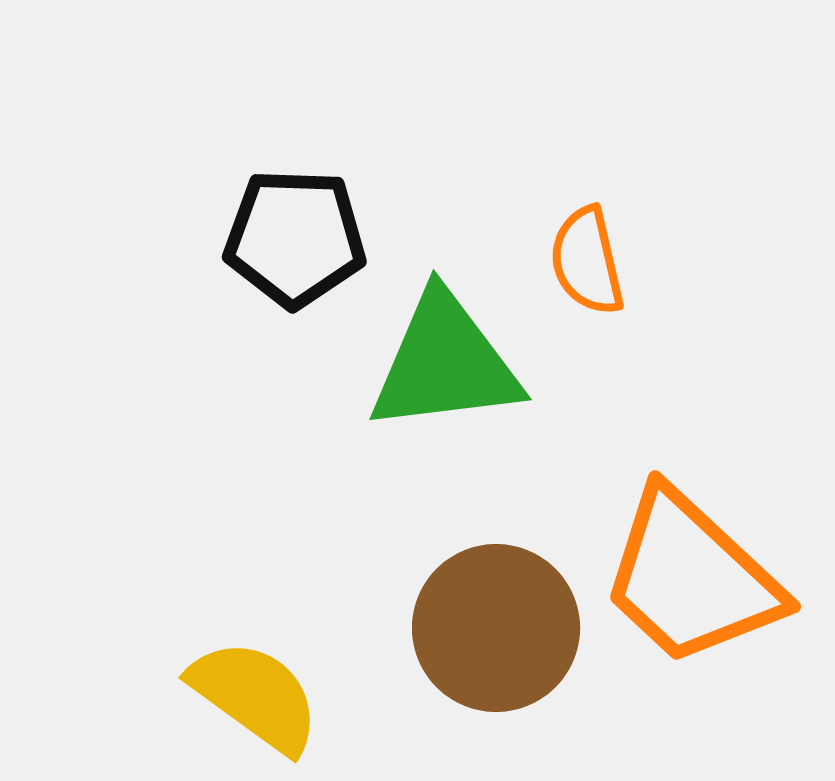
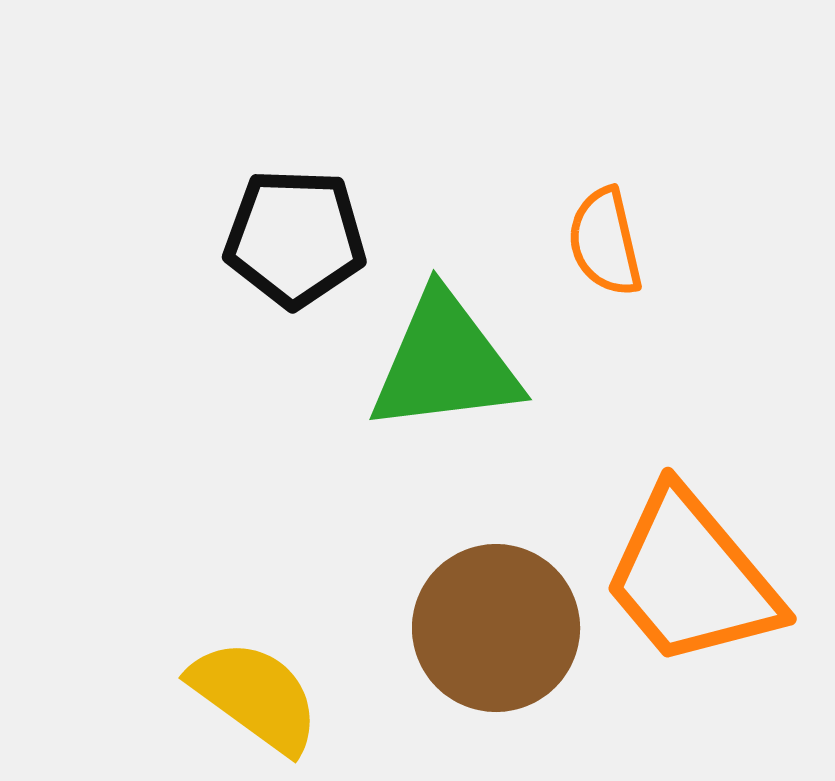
orange semicircle: moved 18 px right, 19 px up
orange trapezoid: rotated 7 degrees clockwise
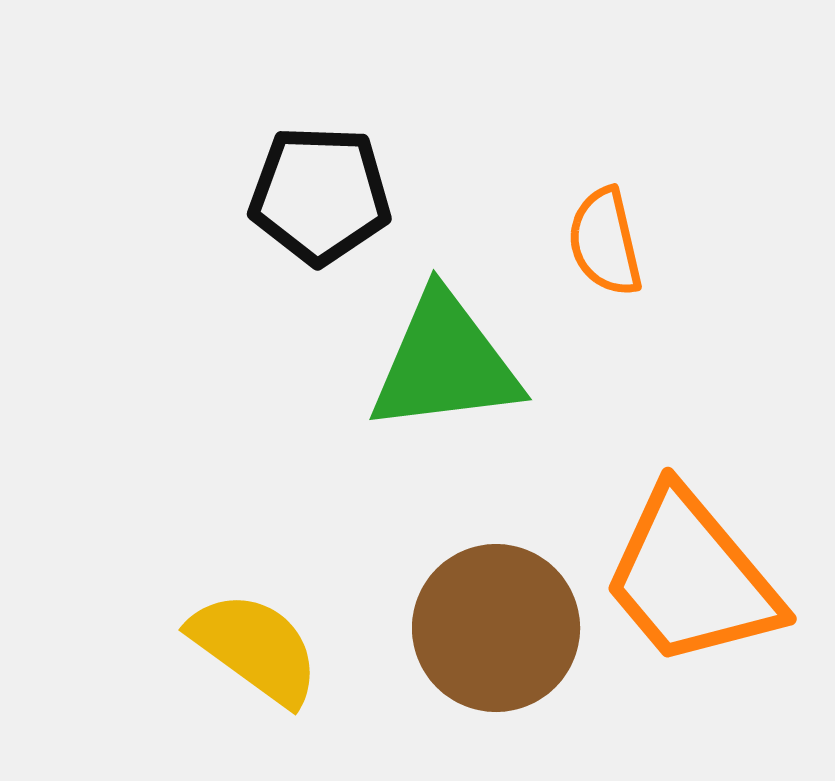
black pentagon: moved 25 px right, 43 px up
yellow semicircle: moved 48 px up
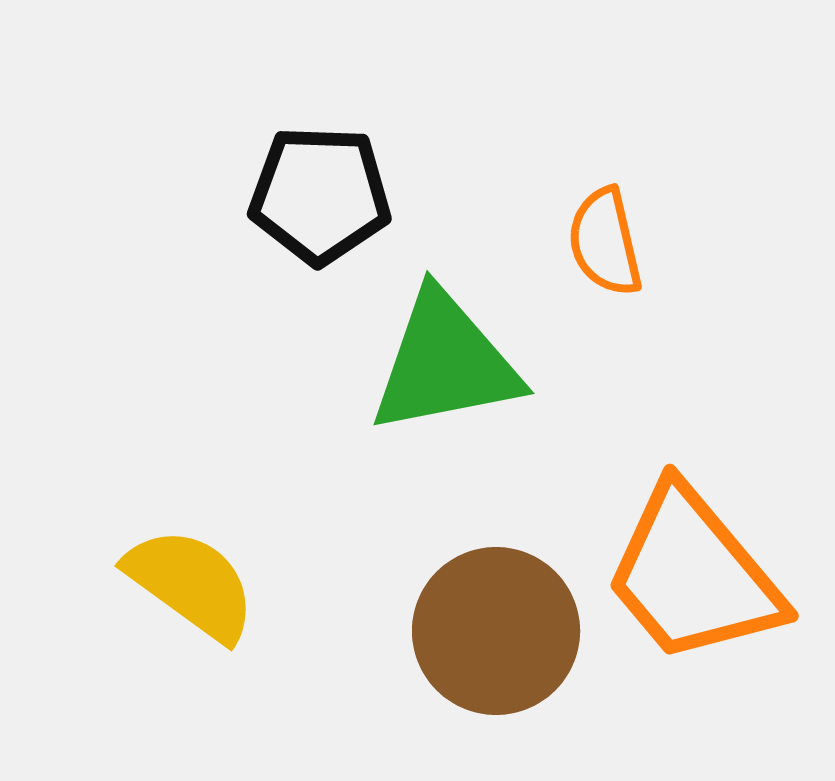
green triangle: rotated 4 degrees counterclockwise
orange trapezoid: moved 2 px right, 3 px up
brown circle: moved 3 px down
yellow semicircle: moved 64 px left, 64 px up
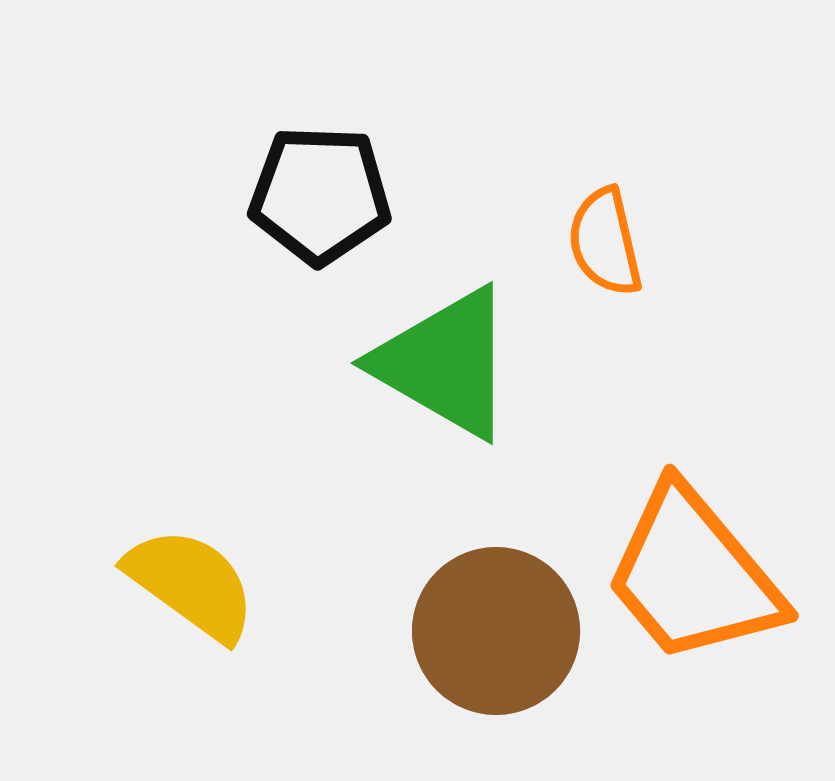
green triangle: rotated 41 degrees clockwise
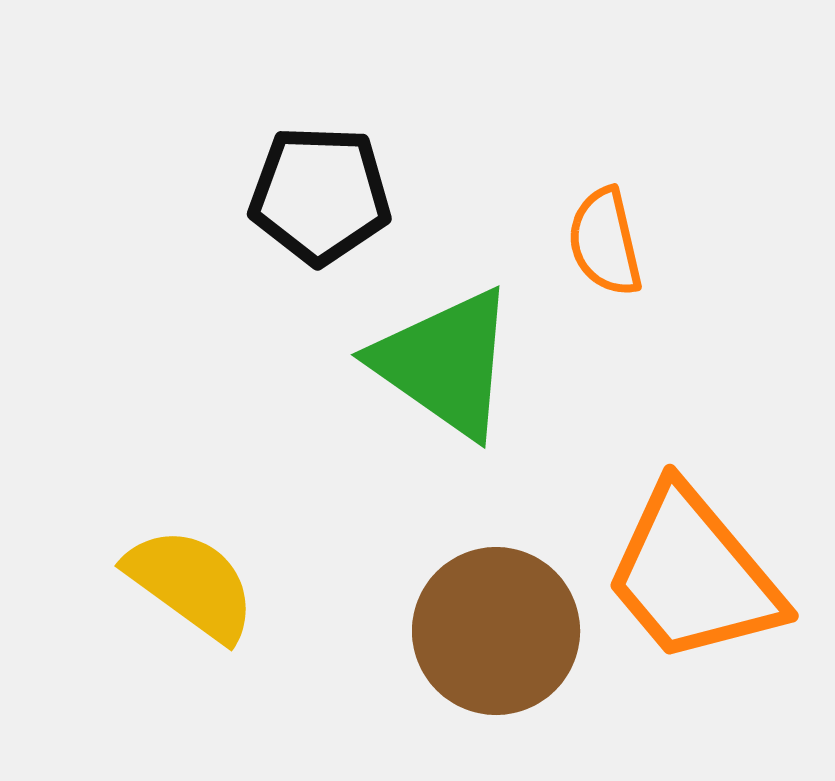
green triangle: rotated 5 degrees clockwise
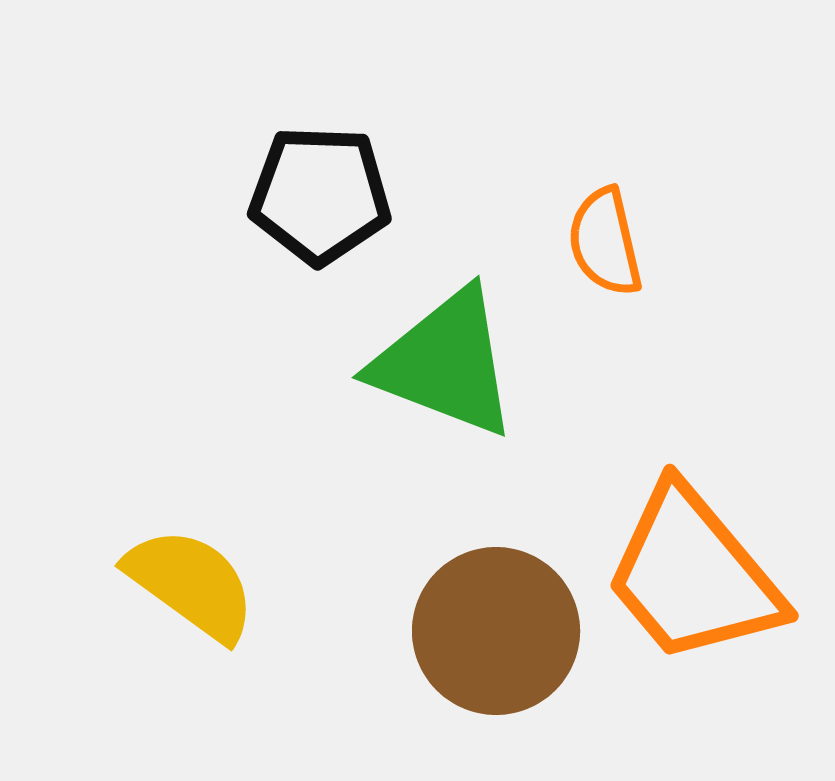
green triangle: rotated 14 degrees counterclockwise
